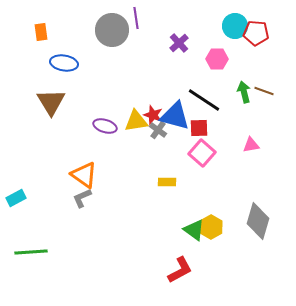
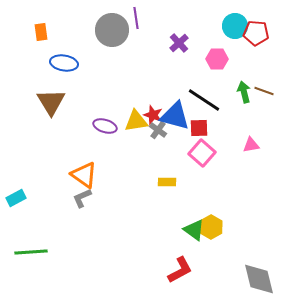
gray diamond: moved 1 px right, 58 px down; rotated 30 degrees counterclockwise
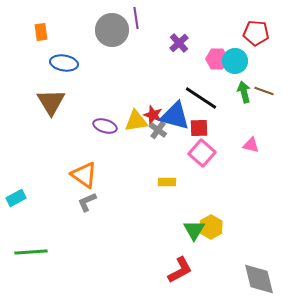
cyan circle: moved 35 px down
black line: moved 3 px left, 2 px up
pink triangle: rotated 24 degrees clockwise
gray L-shape: moved 5 px right, 4 px down
green triangle: rotated 25 degrees clockwise
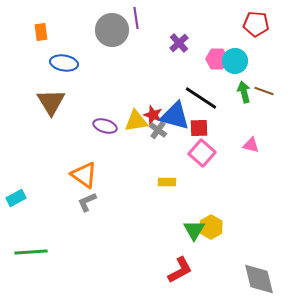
red pentagon: moved 9 px up
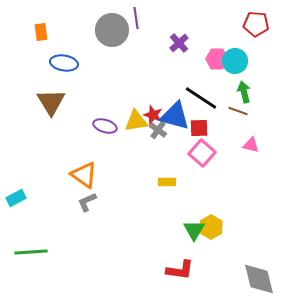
brown line: moved 26 px left, 20 px down
red L-shape: rotated 36 degrees clockwise
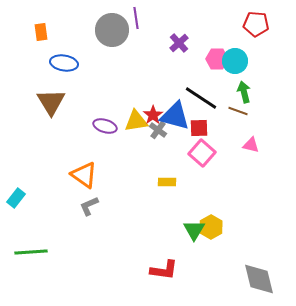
red star: rotated 18 degrees clockwise
cyan rectangle: rotated 24 degrees counterclockwise
gray L-shape: moved 2 px right, 4 px down
red L-shape: moved 16 px left
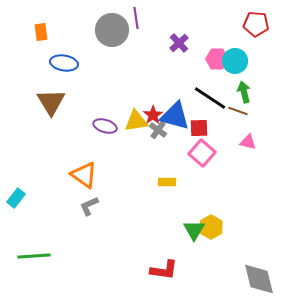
black line: moved 9 px right
pink triangle: moved 3 px left, 3 px up
green line: moved 3 px right, 4 px down
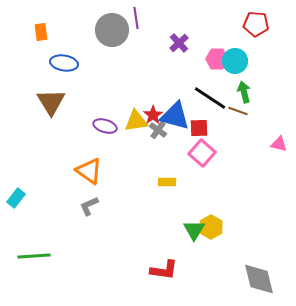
pink triangle: moved 31 px right, 2 px down
orange triangle: moved 5 px right, 4 px up
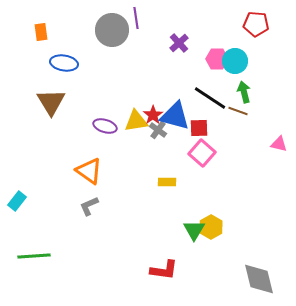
cyan rectangle: moved 1 px right, 3 px down
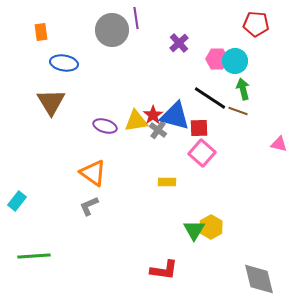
green arrow: moved 1 px left, 3 px up
orange triangle: moved 4 px right, 2 px down
